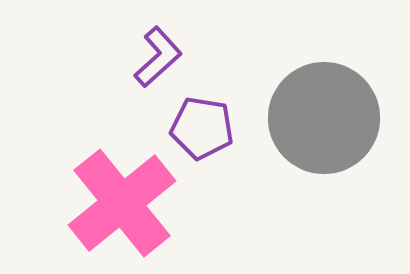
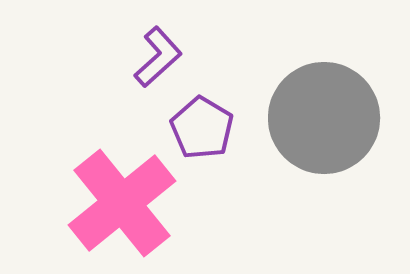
purple pentagon: rotated 22 degrees clockwise
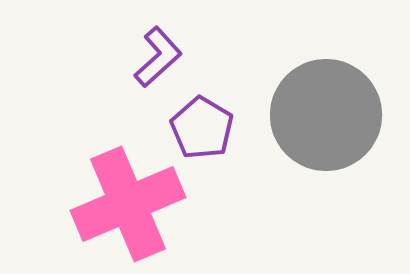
gray circle: moved 2 px right, 3 px up
pink cross: moved 6 px right, 1 px down; rotated 16 degrees clockwise
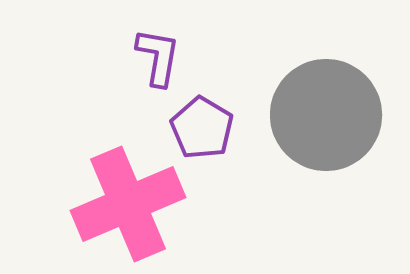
purple L-shape: rotated 38 degrees counterclockwise
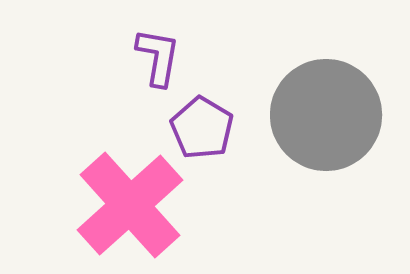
pink cross: moved 2 px right, 1 px down; rotated 19 degrees counterclockwise
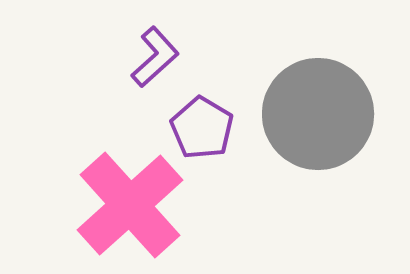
purple L-shape: moved 3 px left; rotated 38 degrees clockwise
gray circle: moved 8 px left, 1 px up
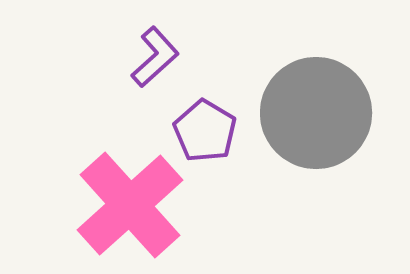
gray circle: moved 2 px left, 1 px up
purple pentagon: moved 3 px right, 3 px down
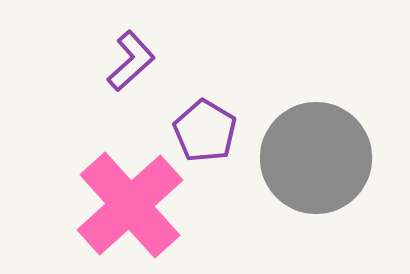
purple L-shape: moved 24 px left, 4 px down
gray circle: moved 45 px down
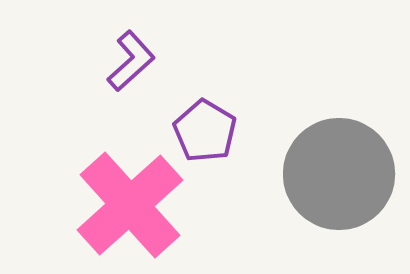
gray circle: moved 23 px right, 16 px down
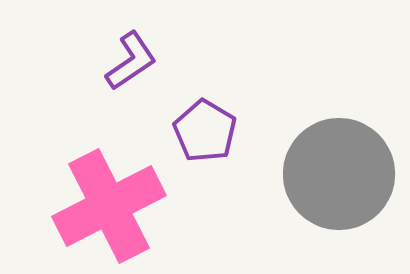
purple L-shape: rotated 8 degrees clockwise
pink cross: moved 21 px left, 1 px down; rotated 15 degrees clockwise
